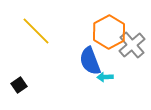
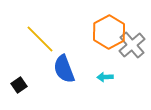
yellow line: moved 4 px right, 8 px down
blue semicircle: moved 26 px left, 8 px down
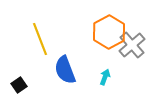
yellow line: rotated 24 degrees clockwise
blue semicircle: moved 1 px right, 1 px down
cyan arrow: rotated 112 degrees clockwise
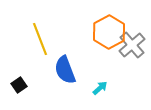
cyan arrow: moved 5 px left, 11 px down; rotated 28 degrees clockwise
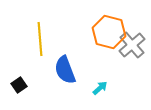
orange hexagon: rotated 16 degrees counterclockwise
yellow line: rotated 16 degrees clockwise
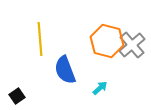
orange hexagon: moved 2 px left, 9 px down
black square: moved 2 px left, 11 px down
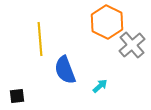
orange hexagon: moved 19 px up; rotated 12 degrees clockwise
cyan arrow: moved 2 px up
black square: rotated 28 degrees clockwise
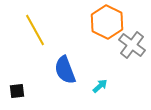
yellow line: moved 5 px left, 9 px up; rotated 24 degrees counterclockwise
gray cross: rotated 12 degrees counterclockwise
black square: moved 5 px up
